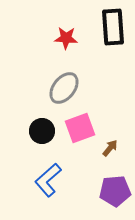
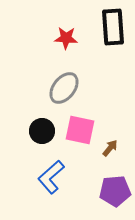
pink square: moved 2 px down; rotated 32 degrees clockwise
blue L-shape: moved 3 px right, 3 px up
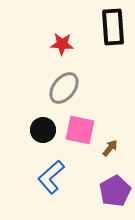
red star: moved 4 px left, 6 px down
black circle: moved 1 px right, 1 px up
purple pentagon: rotated 24 degrees counterclockwise
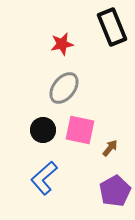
black rectangle: moved 1 px left; rotated 18 degrees counterclockwise
red star: rotated 15 degrees counterclockwise
blue L-shape: moved 7 px left, 1 px down
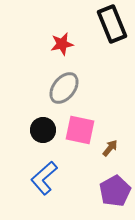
black rectangle: moved 3 px up
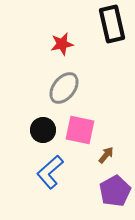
black rectangle: rotated 9 degrees clockwise
brown arrow: moved 4 px left, 7 px down
blue L-shape: moved 6 px right, 6 px up
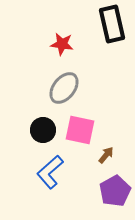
red star: rotated 20 degrees clockwise
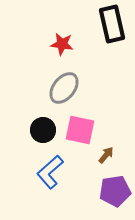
purple pentagon: rotated 20 degrees clockwise
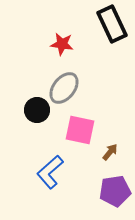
black rectangle: rotated 12 degrees counterclockwise
black circle: moved 6 px left, 20 px up
brown arrow: moved 4 px right, 3 px up
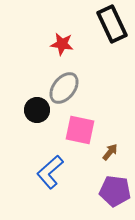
purple pentagon: rotated 16 degrees clockwise
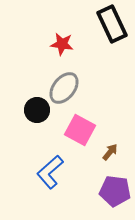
pink square: rotated 16 degrees clockwise
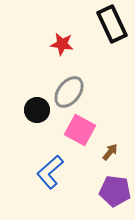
gray ellipse: moved 5 px right, 4 px down
